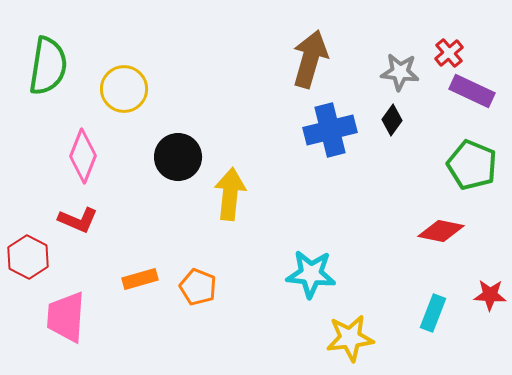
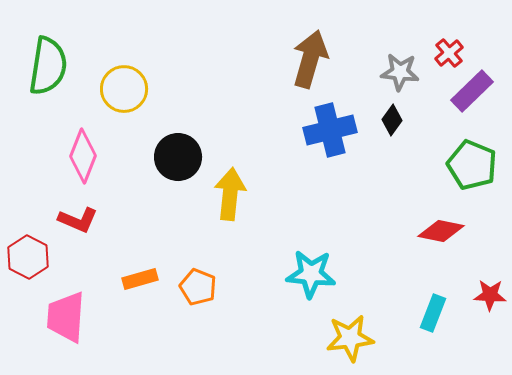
purple rectangle: rotated 69 degrees counterclockwise
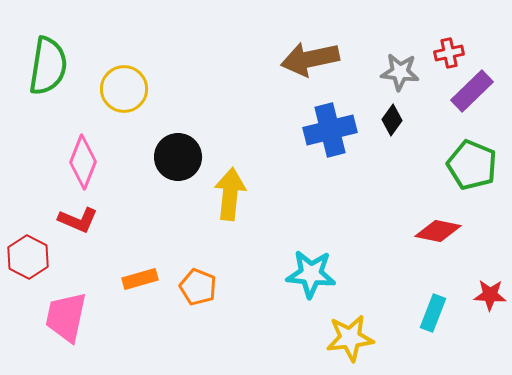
red cross: rotated 28 degrees clockwise
brown arrow: rotated 118 degrees counterclockwise
pink diamond: moved 6 px down
red diamond: moved 3 px left
pink trapezoid: rotated 8 degrees clockwise
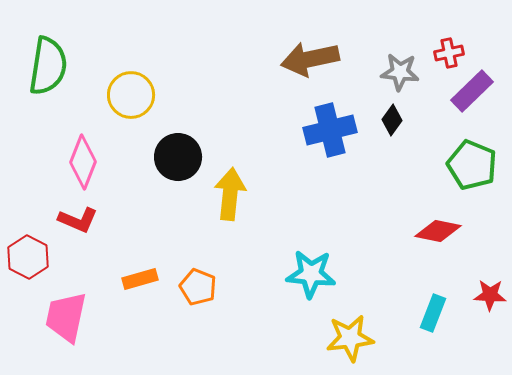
yellow circle: moved 7 px right, 6 px down
